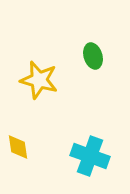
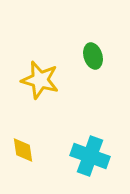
yellow star: moved 1 px right
yellow diamond: moved 5 px right, 3 px down
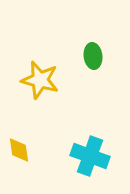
green ellipse: rotated 10 degrees clockwise
yellow diamond: moved 4 px left
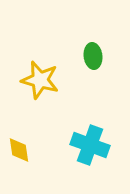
cyan cross: moved 11 px up
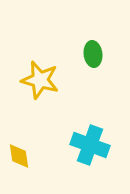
green ellipse: moved 2 px up
yellow diamond: moved 6 px down
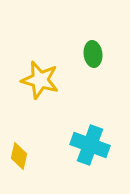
yellow diamond: rotated 20 degrees clockwise
